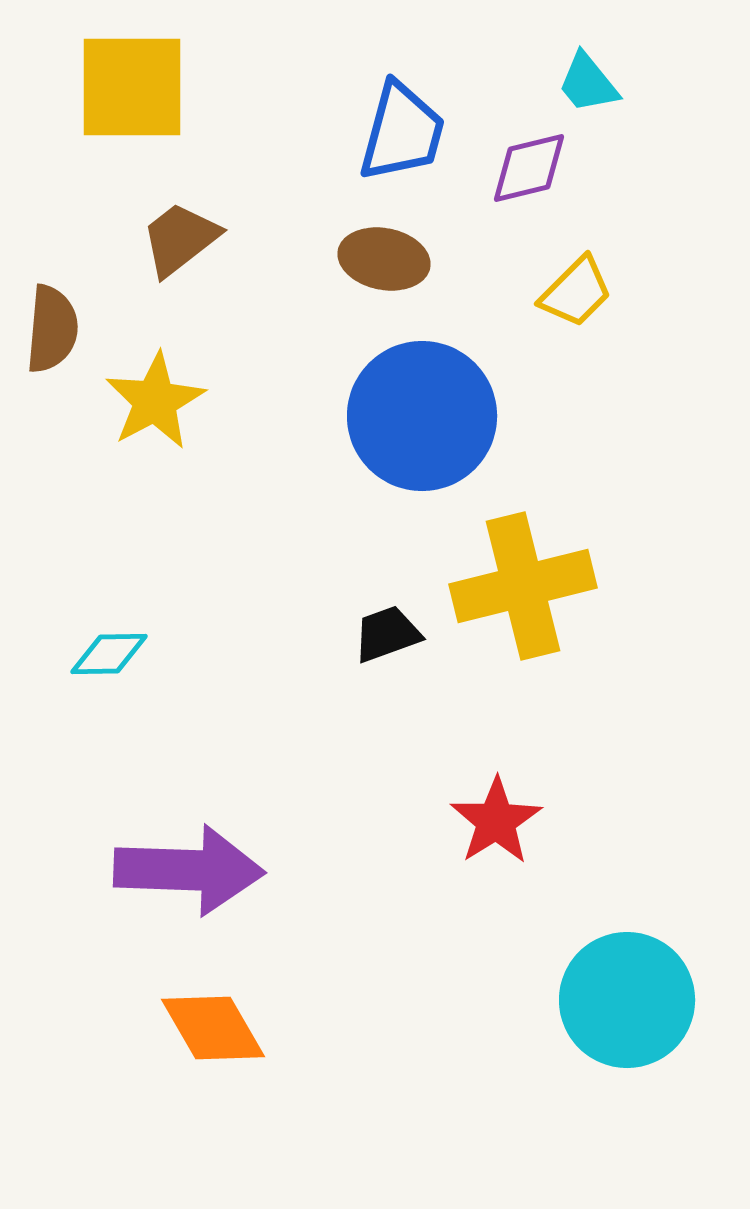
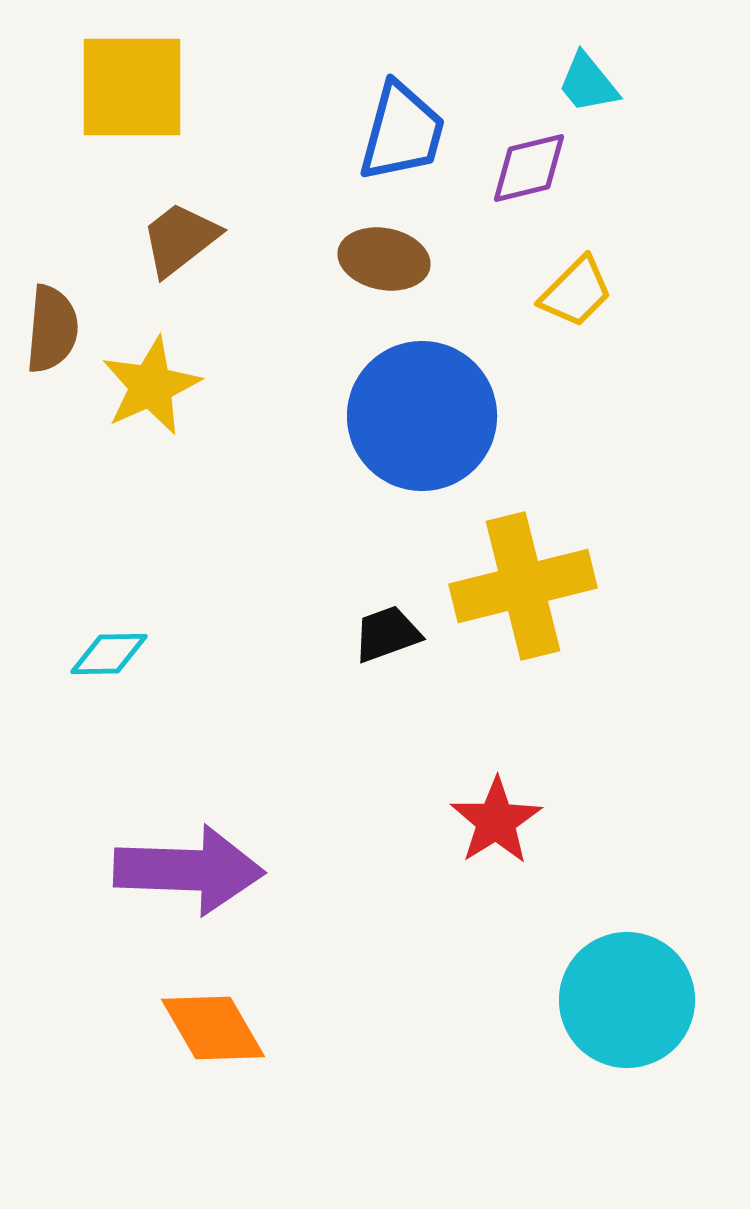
yellow star: moved 4 px left, 15 px up; rotated 4 degrees clockwise
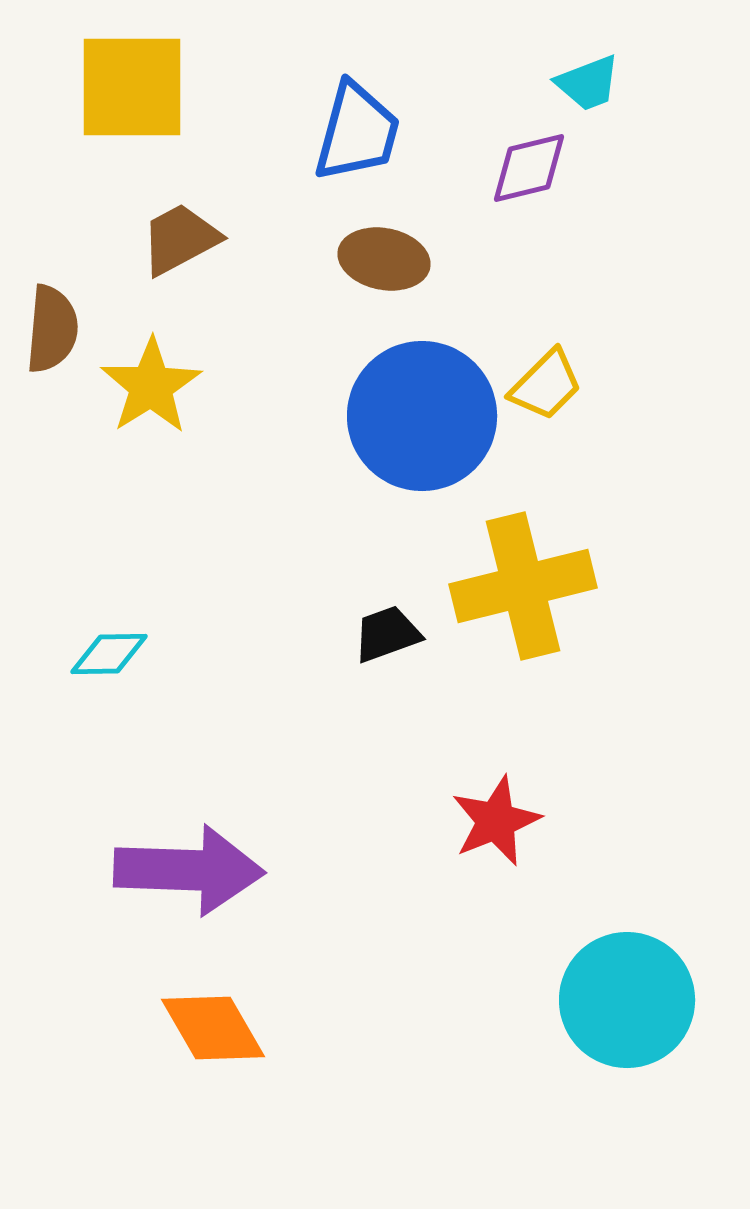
cyan trapezoid: rotated 72 degrees counterclockwise
blue trapezoid: moved 45 px left
brown trapezoid: rotated 10 degrees clockwise
yellow trapezoid: moved 30 px left, 93 px down
yellow star: rotated 8 degrees counterclockwise
red star: rotated 10 degrees clockwise
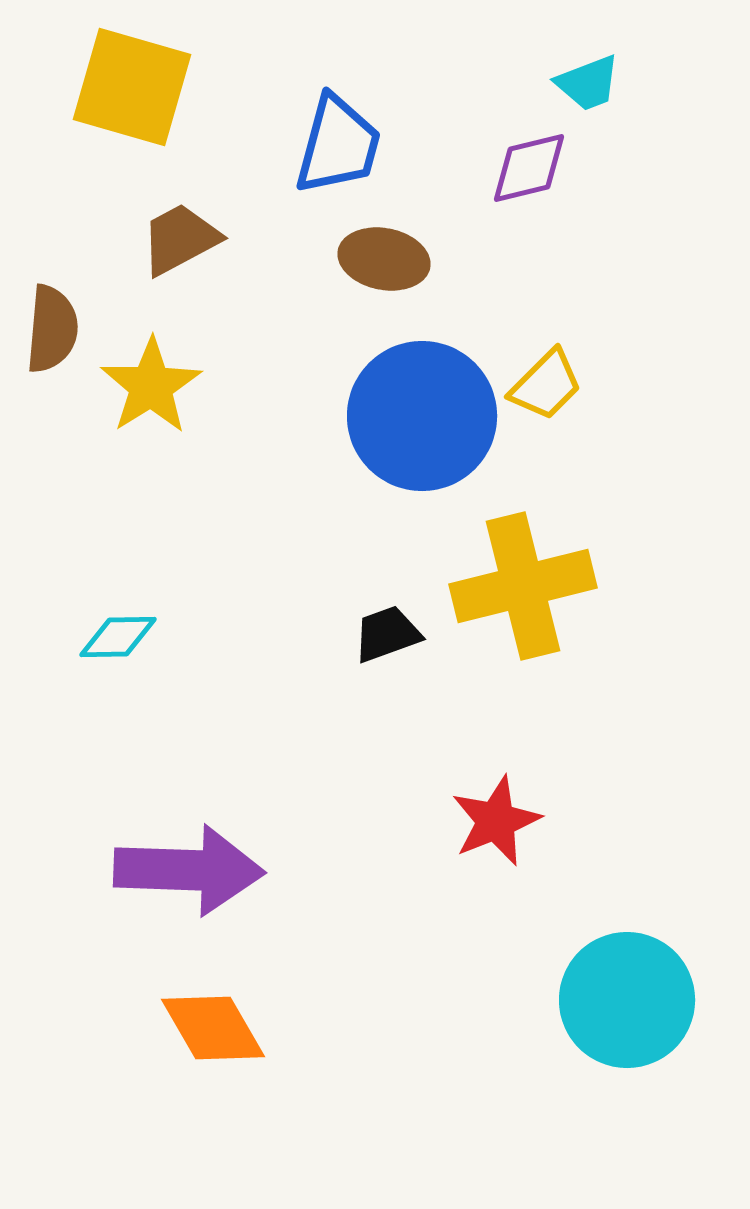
yellow square: rotated 16 degrees clockwise
blue trapezoid: moved 19 px left, 13 px down
cyan diamond: moved 9 px right, 17 px up
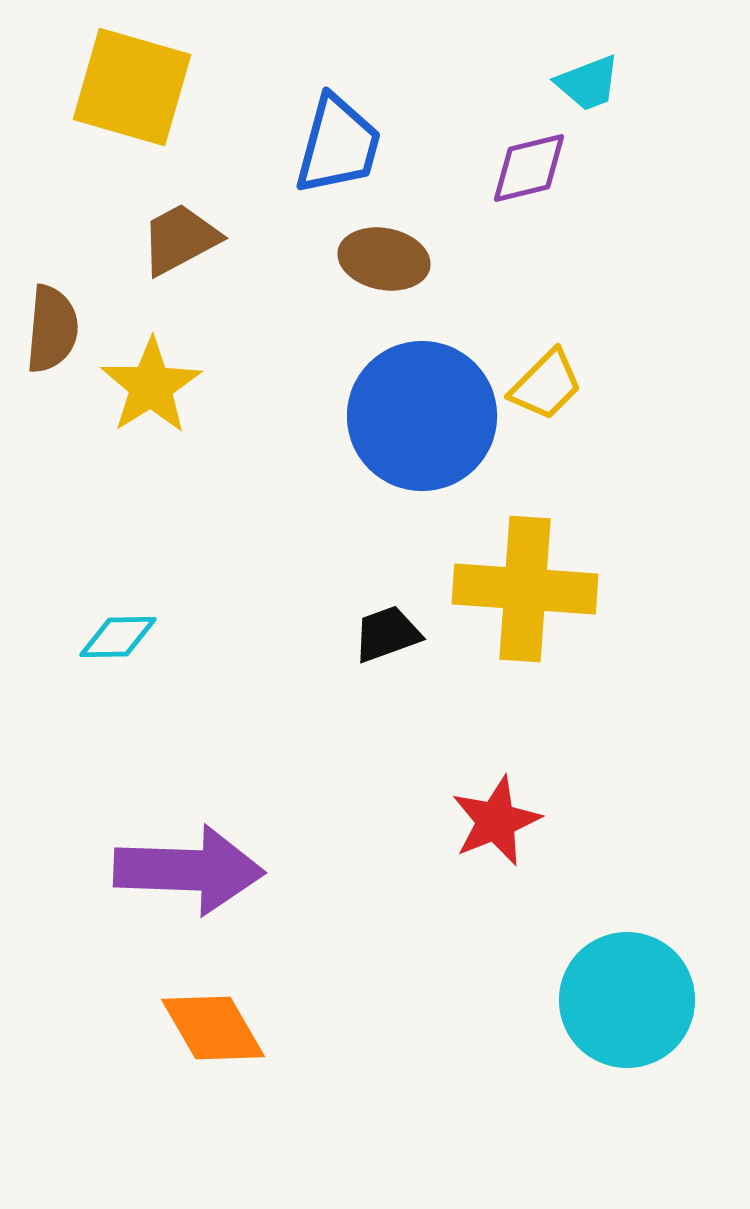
yellow cross: moved 2 px right, 3 px down; rotated 18 degrees clockwise
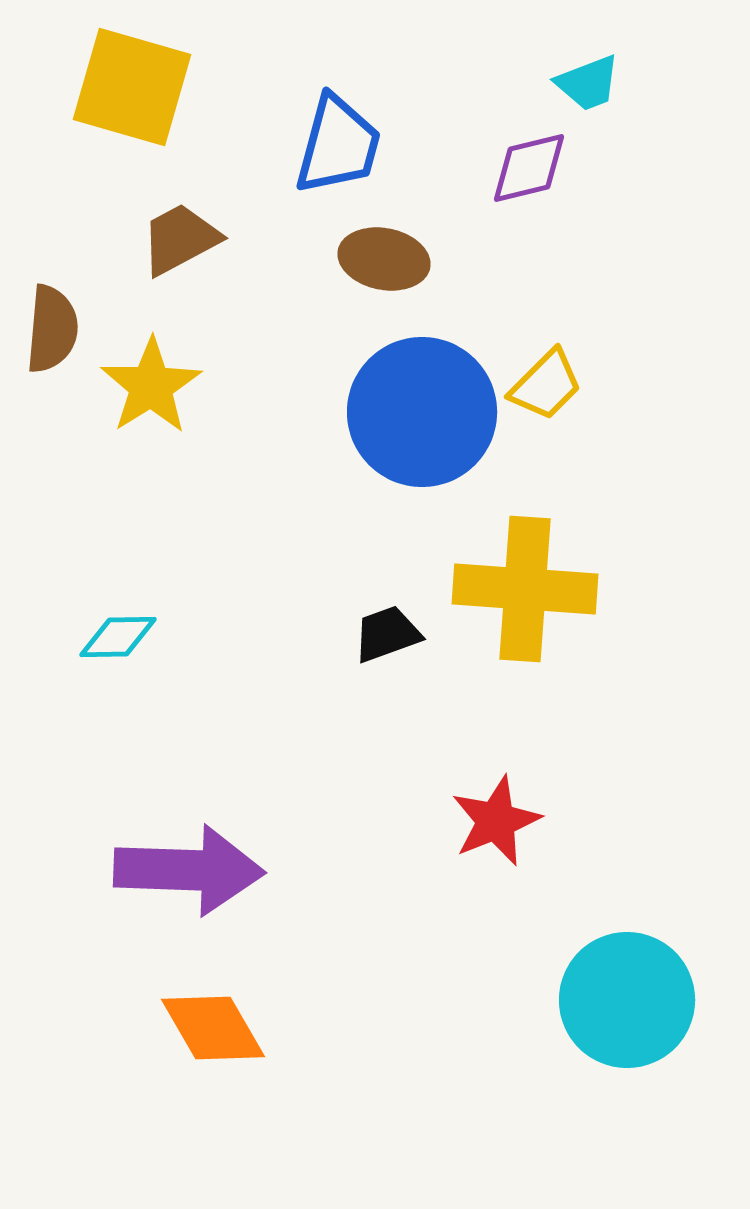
blue circle: moved 4 px up
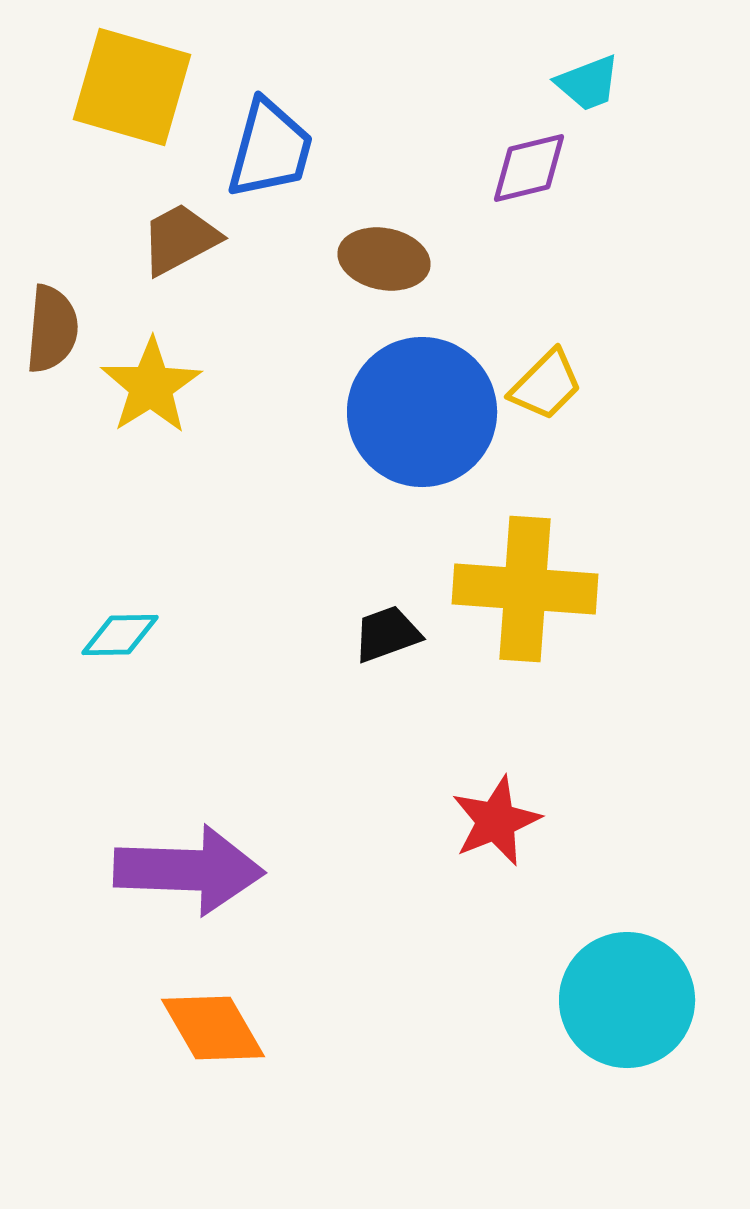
blue trapezoid: moved 68 px left, 4 px down
cyan diamond: moved 2 px right, 2 px up
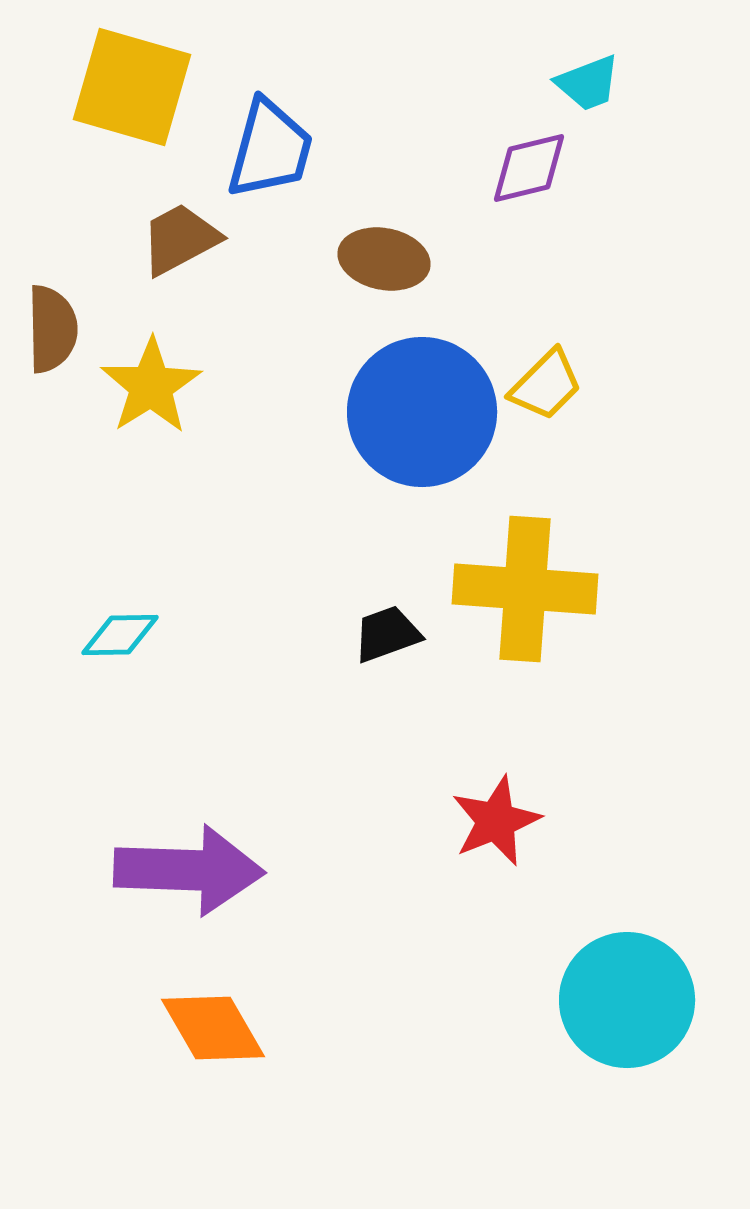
brown semicircle: rotated 6 degrees counterclockwise
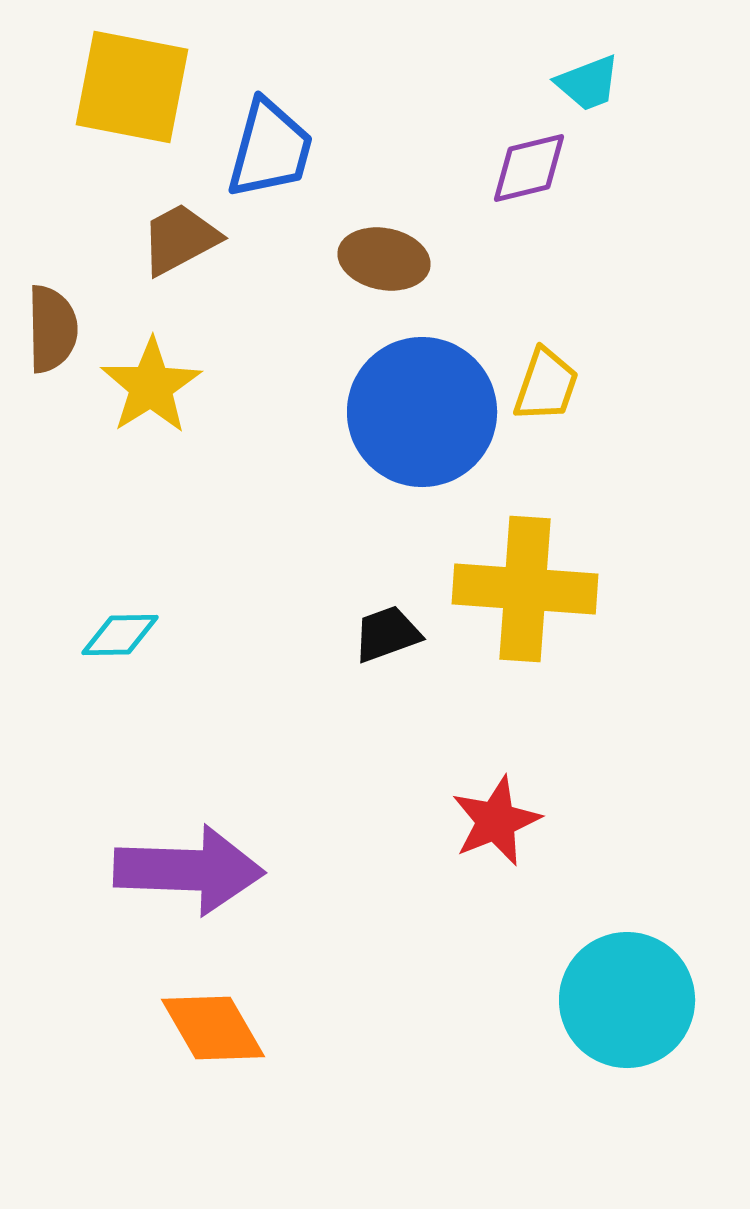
yellow square: rotated 5 degrees counterclockwise
yellow trapezoid: rotated 26 degrees counterclockwise
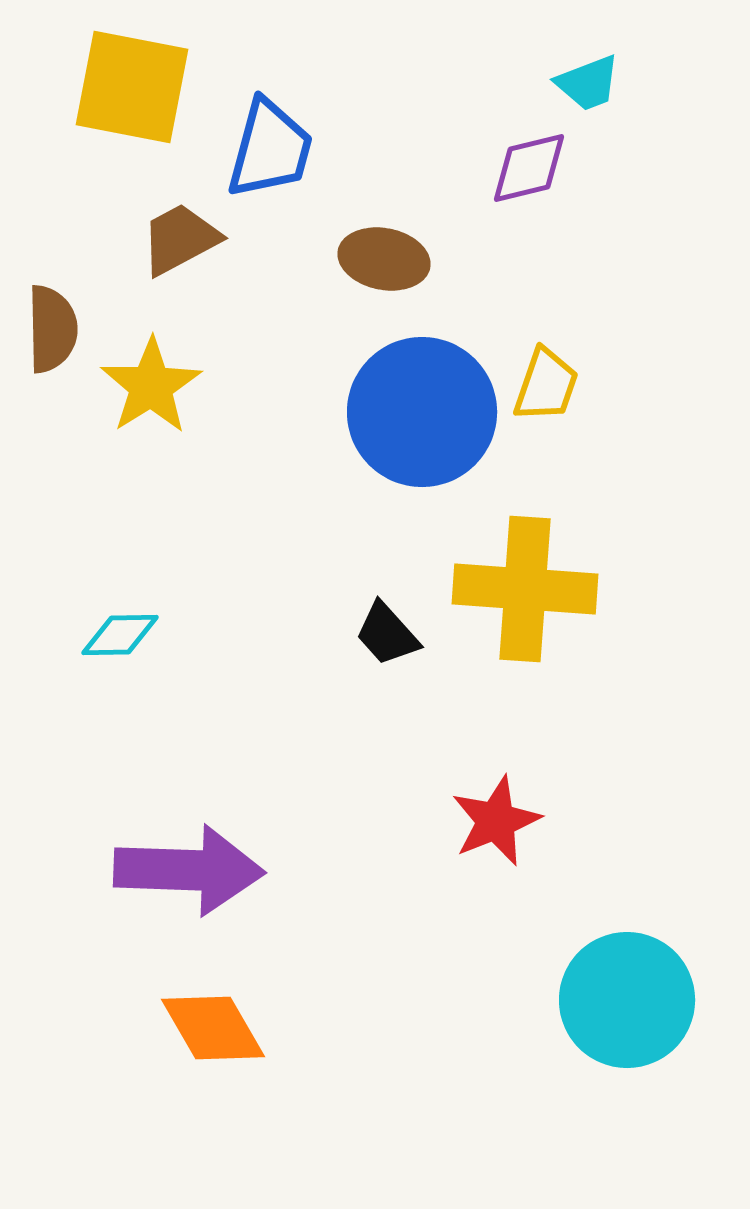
black trapezoid: rotated 112 degrees counterclockwise
